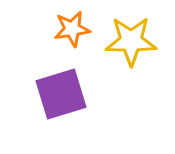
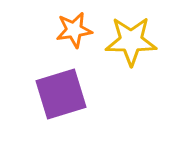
orange star: moved 2 px right, 1 px down
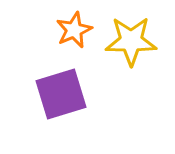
orange star: rotated 15 degrees counterclockwise
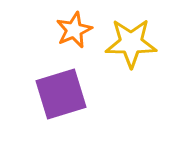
yellow star: moved 2 px down
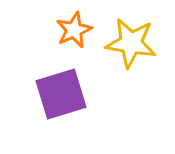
yellow star: rotated 9 degrees clockwise
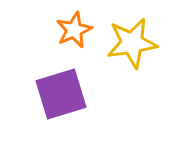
yellow star: moved 1 px right; rotated 18 degrees counterclockwise
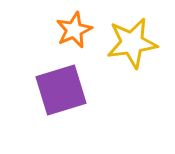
purple square: moved 4 px up
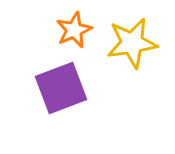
purple square: moved 2 px up; rotated 4 degrees counterclockwise
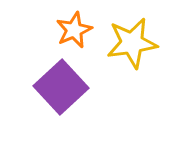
purple square: moved 1 px up; rotated 22 degrees counterclockwise
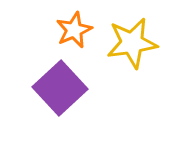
purple square: moved 1 px left, 1 px down
